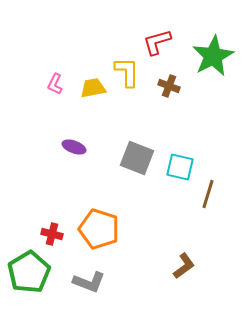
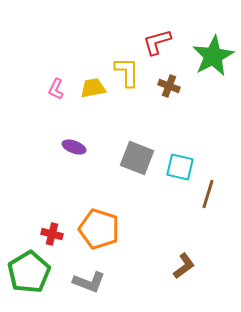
pink L-shape: moved 1 px right, 5 px down
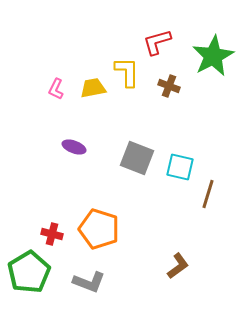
brown L-shape: moved 6 px left
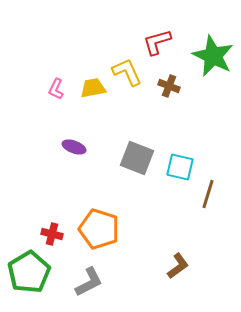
green star: rotated 18 degrees counterclockwise
yellow L-shape: rotated 24 degrees counterclockwise
gray L-shape: rotated 48 degrees counterclockwise
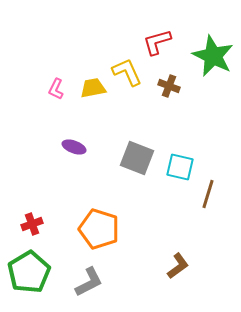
red cross: moved 20 px left, 10 px up; rotated 35 degrees counterclockwise
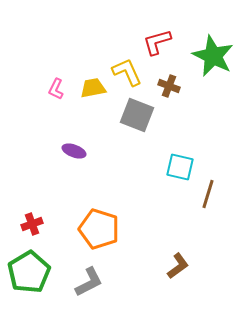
purple ellipse: moved 4 px down
gray square: moved 43 px up
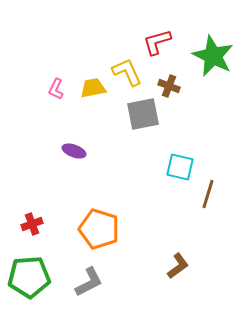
gray square: moved 6 px right, 1 px up; rotated 32 degrees counterclockwise
green pentagon: moved 5 px down; rotated 27 degrees clockwise
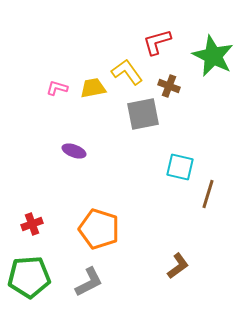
yellow L-shape: rotated 12 degrees counterclockwise
pink L-shape: moved 1 px right, 1 px up; rotated 80 degrees clockwise
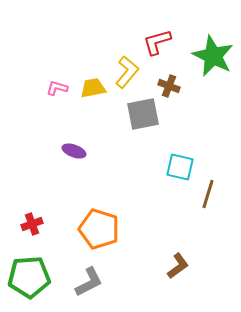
yellow L-shape: rotated 76 degrees clockwise
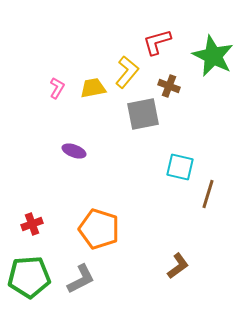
pink L-shape: rotated 105 degrees clockwise
gray L-shape: moved 8 px left, 3 px up
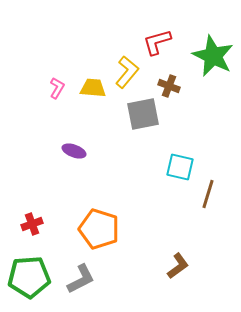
yellow trapezoid: rotated 16 degrees clockwise
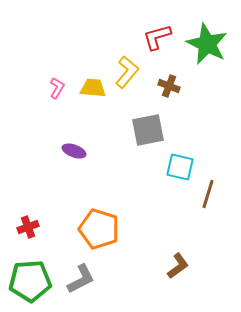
red L-shape: moved 5 px up
green star: moved 6 px left, 12 px up
gray square: moved 5 px right, 16 px down
red cross: moved 4 px left, 3 px down
green pentagon: moved 1 px right, 4 px down
